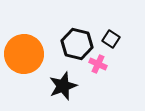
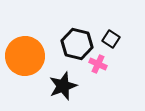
orange circle: moved 1 px right, 2 px down
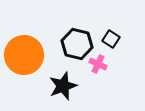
orange circle: moved 1 px left, 1 px up
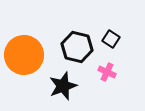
black hexagon: moved 3 px down
pink cross: moved 9 px right, 8 px down
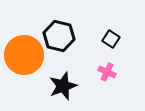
black hexagon: moved 18 px left, 11 px up
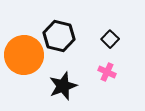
black square: moved 1 px left; rotated 12 degrees clockwise
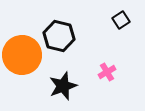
black square: moved 11 px right, 19 px up; rotated 12 degrees clockwise
orange circle: moved 2 px left
pink cross: rotated 36 degrees clockwise
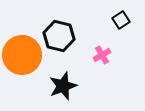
pink cross: moved 5 px left, 17 px up
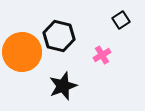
orange circle: moved 3 px up
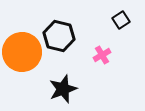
black star: moved 3 px down
